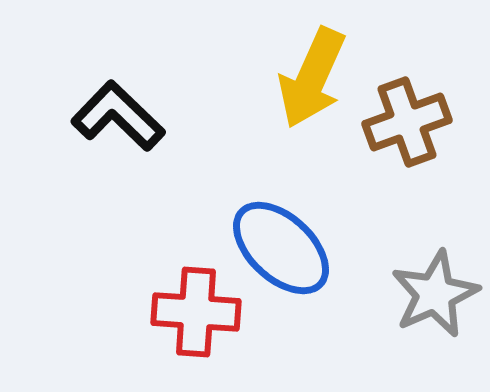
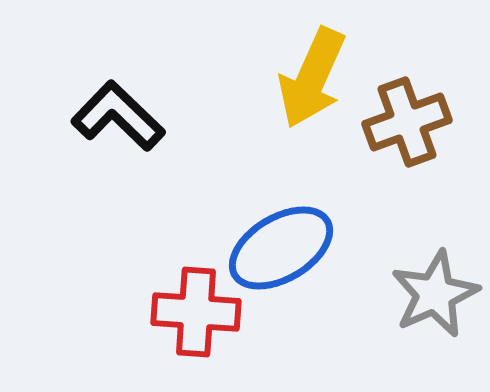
blue ellipse: rotated 74 degrees counterclockwise
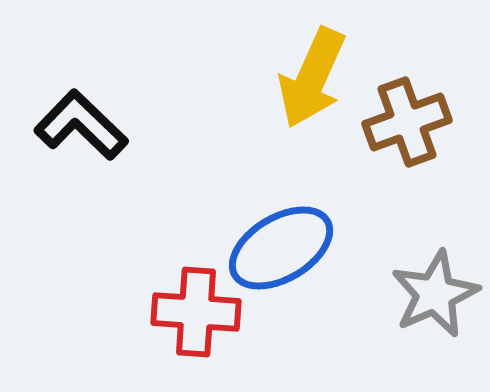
black L-shape: moved 37 px left, 9 px down
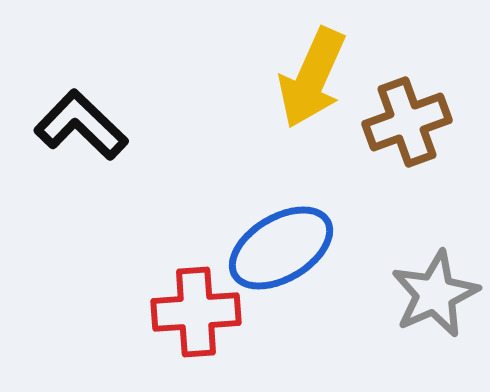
red cross: rotated 8 degrees counterclockwise
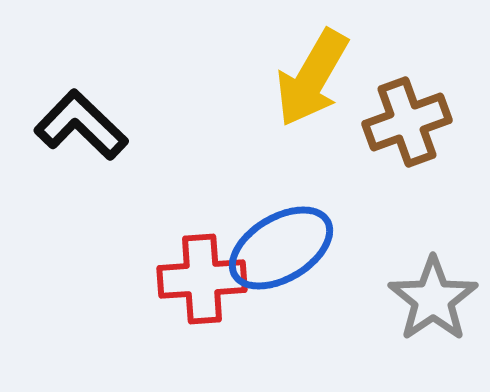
yellow arrow: rotated 6 degrees clockwise
gray star: moved 2 px left, 5 px down; rotated 10 degrees counterclockwise
red cross: moved 6 px right, 33 px up
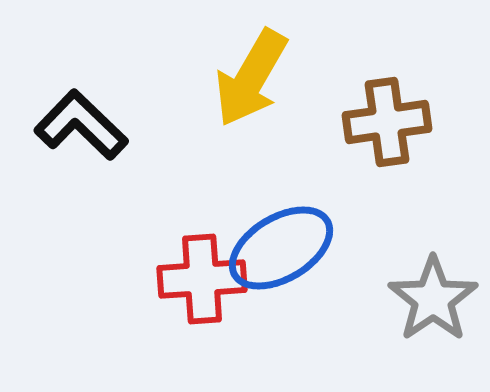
yellow arrow: moved 61 px left
brown cross: moved 20 px left; rotated 12 degrees clockwise
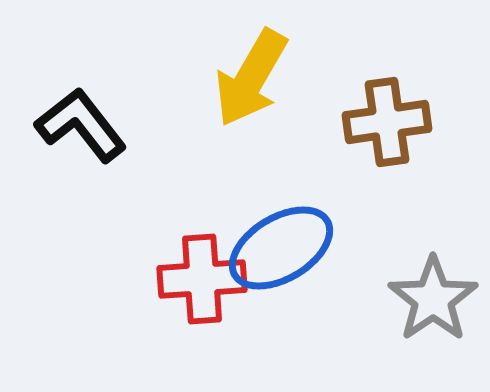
black L-shape: rotated 8 degrees clockwise
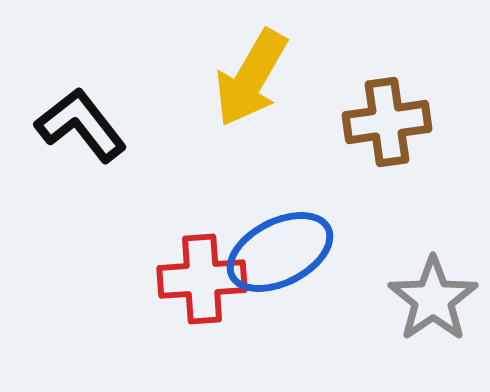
blue ellipse: moved 1 px left, 4 px down; rotated 4 degrees clockwise
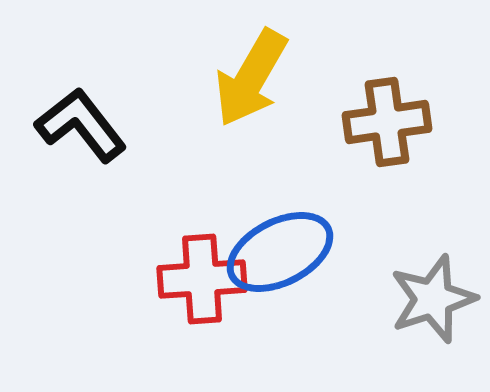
gray star: rotated 16 degrees clockwise
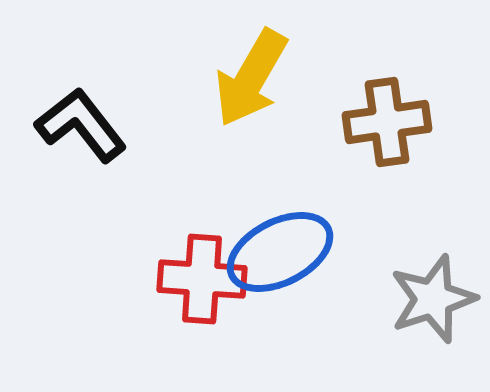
red cross: rotated 8 degrees clockwise
